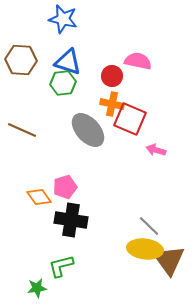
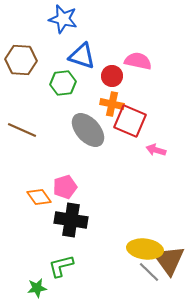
blue triangle: moved 14 px right, 6 px up
red square: moved 2 px down
gray line: moved 46 px down
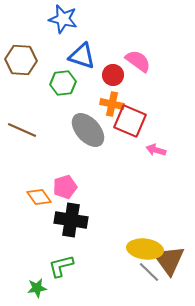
pink semicircle: rotated 24 degrees clockwise
red circle: moved 1 px right, 1 px up
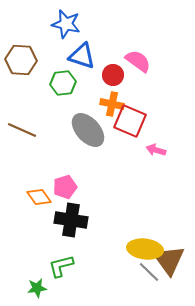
blue star: moved 3 px right, 5 px down
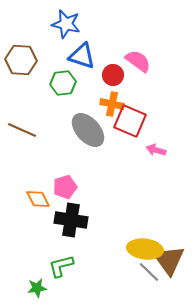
orange diamond: moved 1 px left, 2 px down; rotated 10 degrees clockwise
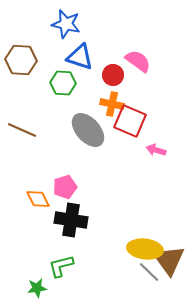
blue triangle: moved 2 px left, 1 px down
green hexagon: rotated 10 degrees clockwise
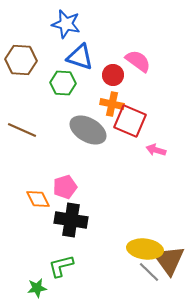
gray ellipse: rotated 18 degrees counterclockwise
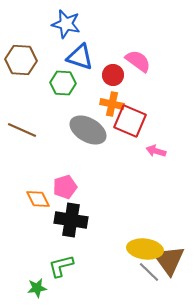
pink arrow: moved 1 px down
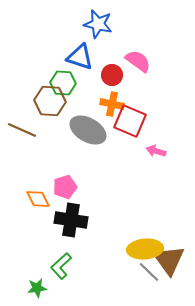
blue star: moved 32 px right
brown hexagon: moved 29 px right, 41 px down
red circle: moved 1 px left
yellow ellipse: rotated 12 degrees counterclockwise
green L-shape: rotated 28 degrees counterclockwise
